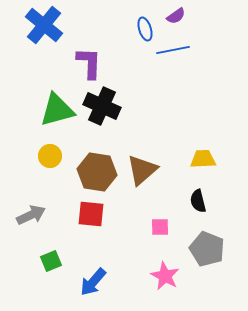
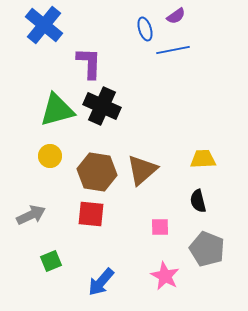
blue arrow: moved 8 px right
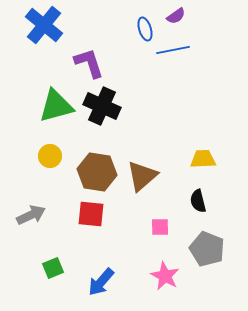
purple L-shape: rotated 20 degrees counterclockwise
green triangle: moved 1 px left, 4 px up
brown triangle: moved 6 px down
green square: moved 2 px right, 7 px down
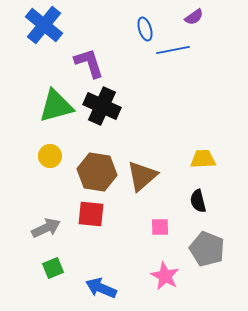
purple semicircle: moved 18 px right, 1 px down
gray arrow: moved 15 px right, 13 px down
blue arrow: moved 6 px down; rotated 72 degrees clockwise
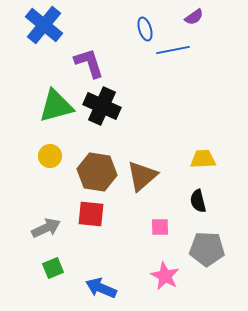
gray pentagon: rotated 20 degrees counterclockwise
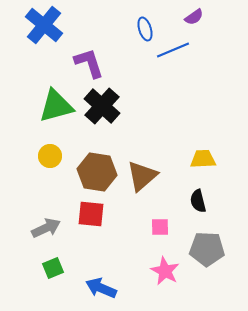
blue line: rotated 12 degrees counterclockwise
black cross: rotated 18 degrees clockwise
pink star: moved 5 px up
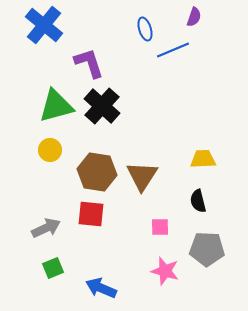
purple semicircle: rotated 36 degrees counterclockwise
yellow circle: moved 6 px up
brown triangle: rotated 16 degrees counterclockwise
pink star: rotated 12 degrees counterclockwise
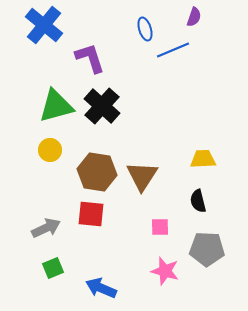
purple L-shape: moved 1 px right, 5 px up
